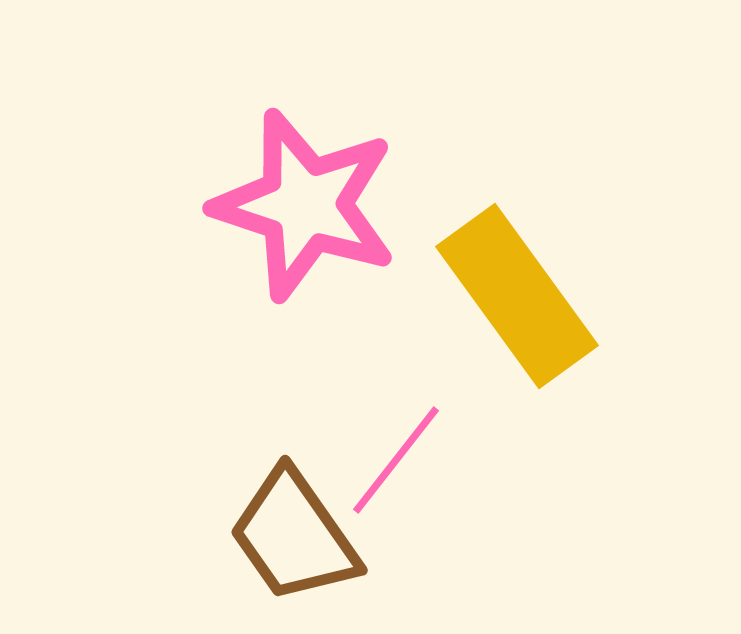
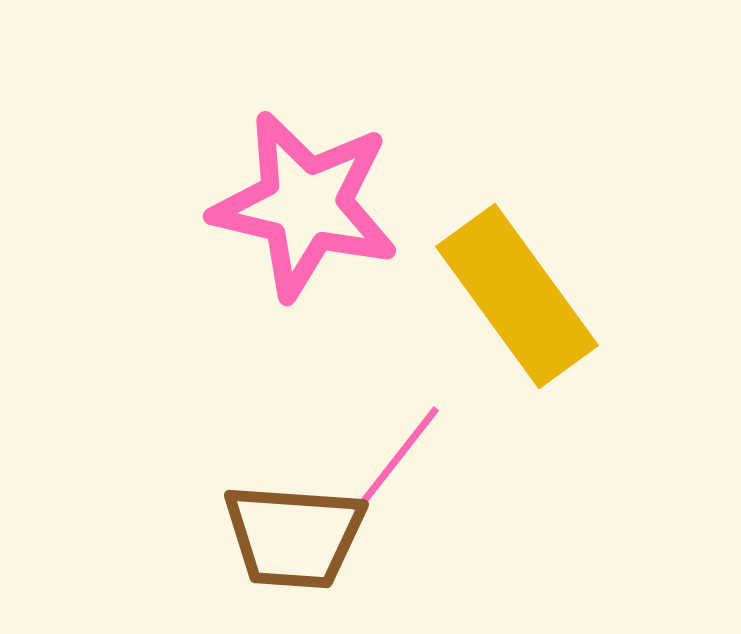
pink star: rotated 5 degrees counterclockwise
brown trapezoid: rotated 51 degrees counterclockwise
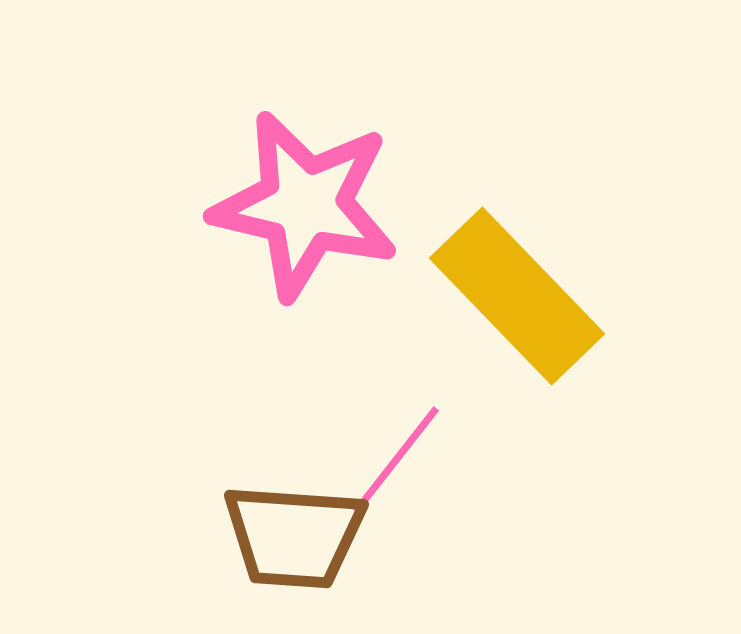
yellow rectangle: rotated 8 degrees counterclockwise
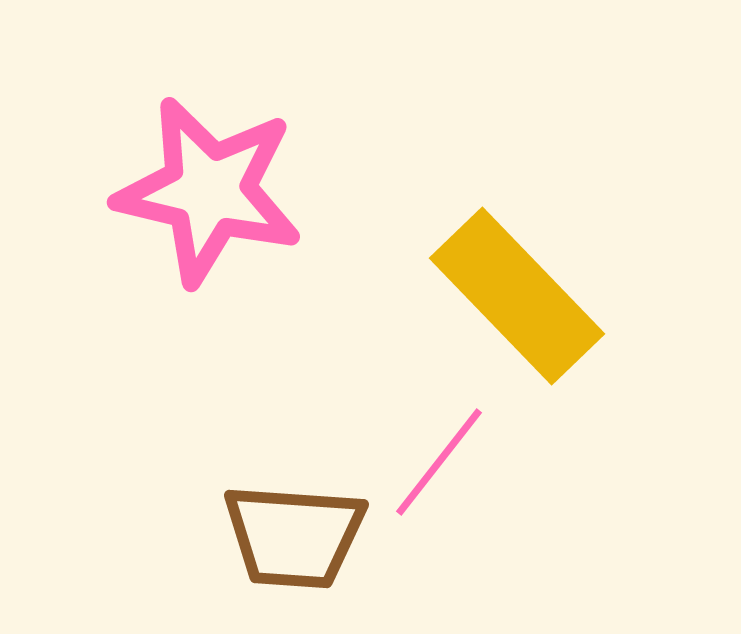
pink star: moved 96 px left, 14 px up
pink line: moved 43 px right, 2 px down
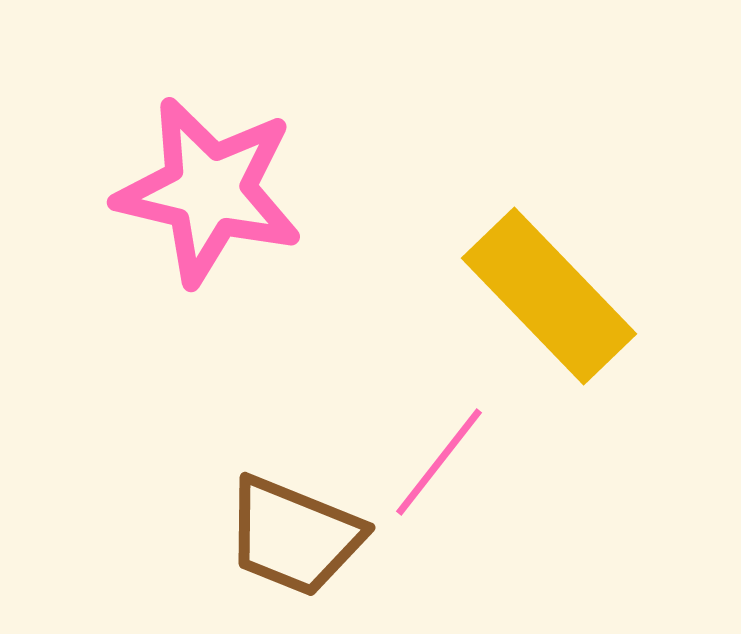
yellow rectangle: moved 32 px right
brown trapezoid: rotated 18 degrees clockwise
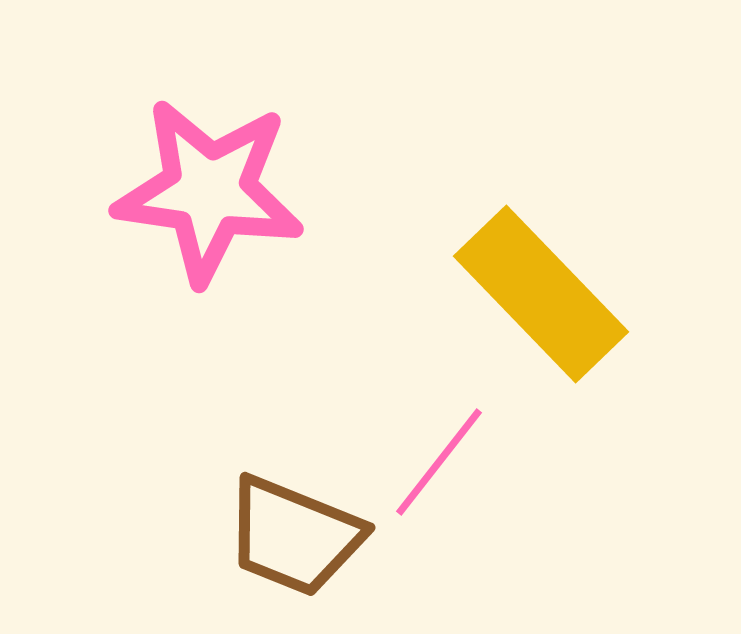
pink star: rotated 5 degrees counterclockwise
yellow rectangle: moved 8 px left, 2 px up
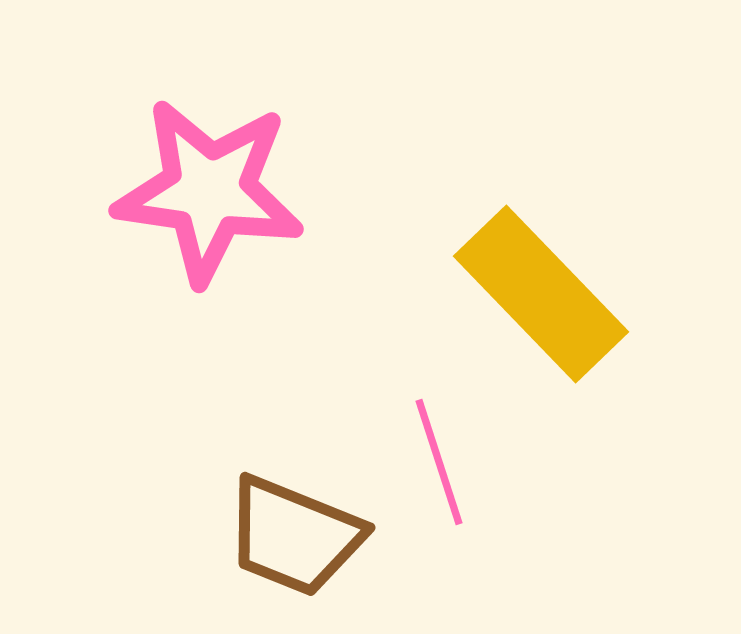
pink line: rotated 56 degrees counterclockwise
